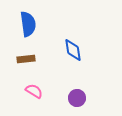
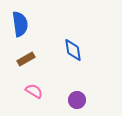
blue semicircle: moved 8 px left
brown rectangle: rotated 24 degrees counterclockwise
purple circle: moved 2 px down
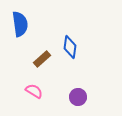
blue diamond: moved 3 px left, 3 px up; rotated 15 degrees clockwise
brown rectangle: moved 16 px right; rotated 12 degrees counterclockwise
purple circle: moved 1 px right, 3 px up
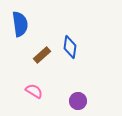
brown rectangle: moved 4 px up
purple circle: moved 4 px down
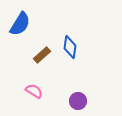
blue semicircle: rotated 40 degrees clockwise
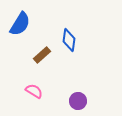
blue diamond: moved 1 px left, 7 px up
